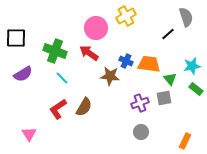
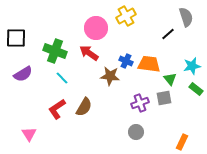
red L-shape: moved 1 px left
gray circle: moved 5 px left
orange rectangle: moved 3 px left, 1 px down
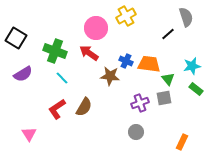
black square: rotated 30 degrees clockwise
green triangle: moved 2 px left
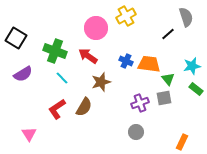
red arrow: moved 1 px left, 3 px down
brown star: moved 9 px left, 6 px down; rotated 24 degrees counterclockwise
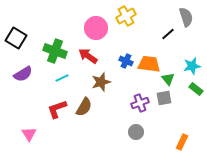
cyan line: rotated 72 degrees counterclockwise
red L-shape: rotated 15 degrees clockwise
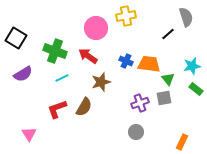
yellow cross: rotated 18 degrees clockwise
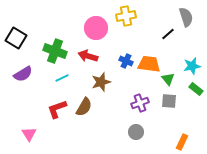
red arrow: rotated 18 degrees counterclockwise
gray square: moved 5 px right, 3 px down; rotated 14 degrees clockwise
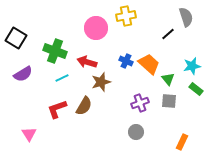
red arrow: moved 1 px left, 6 px down
orange trapezoid: rotated 35 degrees clockwise
brown semicircle: moved 1 px up
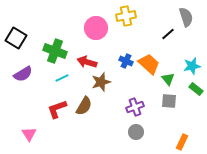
purple cross: moved 5 px left, 4 px down
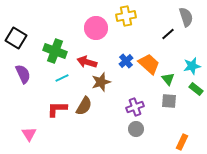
blue cross: rotated 24 degrees clockwise
purple semicircle: rotated 84 degrees counterclockwise
red L-shape: rotated 20 degrees clockwise
gray circle: moved 3 px up
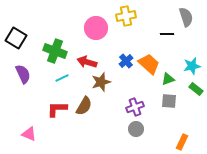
black line: moved 1 px left; rotated 40 degrees clockwise
green triangle: rotated 48 degrees clockwise
pink triangle: rotated 35 degrees counterclockwise
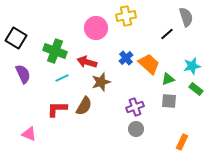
black line: rotated 40 degrees counterclockwise
blue cross: moved 3 px up
